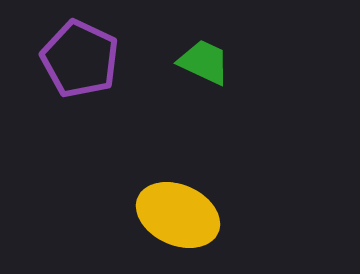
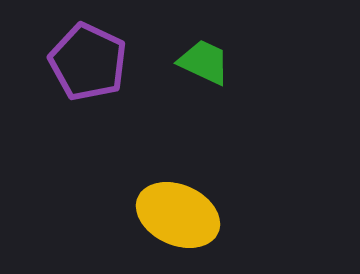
purple pentagon: moved 8 px right, 3 px down
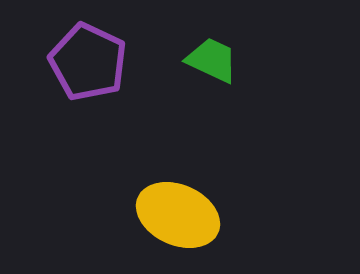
green trapezoid: moved 8 px right, 2 px up
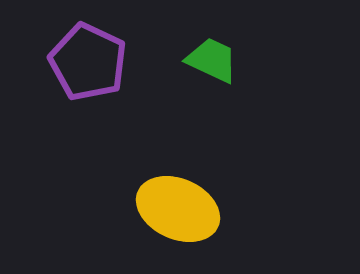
yellow ellipse: moved 6 px up
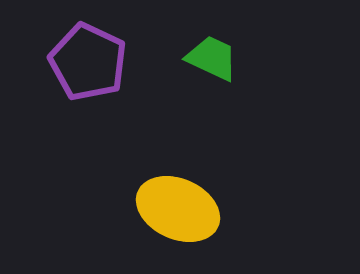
green trapezoid: moved 2 px up
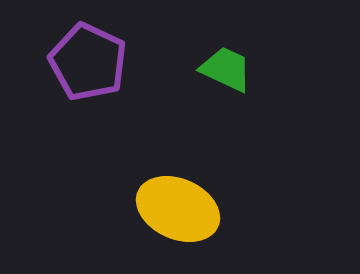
green trapezoid: moved 14 px right, 11 px down
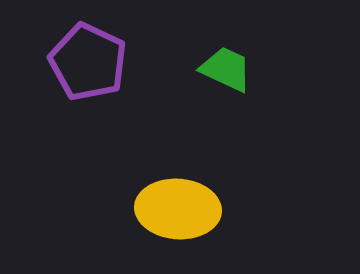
yellow ellipse: rotated 20 degrees counterclockwise
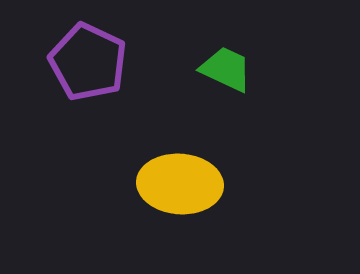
yellow ellipse: moved 2 px right, 25 px up
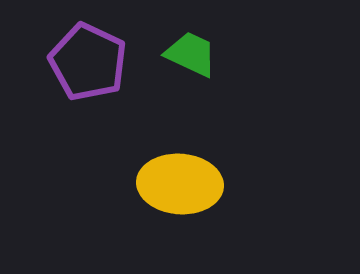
green trapezoid: moved 35 px left, 15 px up
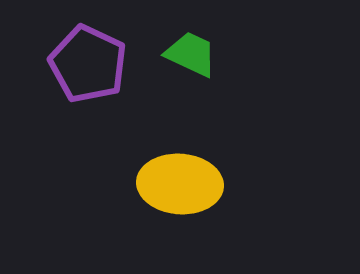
purple pentagon: moved 2 px down
